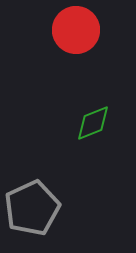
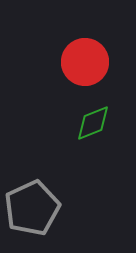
red circle: moved 9 px right, 32 px down
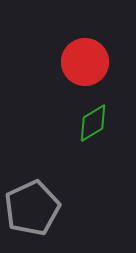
green diamond: rotated 9 degrees counterclockwise
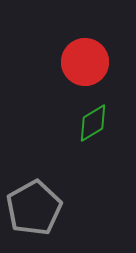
gray pentagon: moved 2 px right; rotated 4 degrees counterclockwise
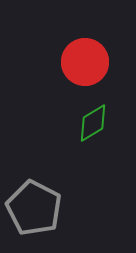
gray pentagon: rotated 16 degrees counterclockwise
